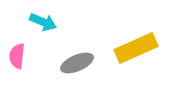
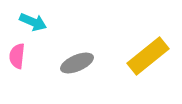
cyan arrow: moved 10 px left
yellow rectangle: moved 12 px right, 8 px down; rotated 15 degrees counterclockwise
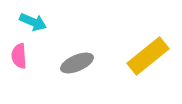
pink semicircle: moved 2 px right; rotated 10 degrees counterclockwise
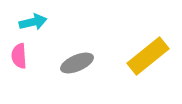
cyan arrow: rotated 36 degrees counterclockwise
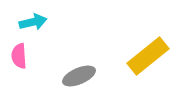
gray ellipse: moved 2 px right, 13 px down
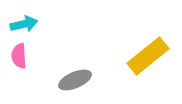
cyan arrow: moved 9 px left, 2 px down
gray ellipse: moved 4 px left, 4 px down
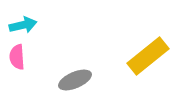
cyan arrow: moved 1 px left, 1 px down
pink semicircle: moved 2 px left, 1 px down
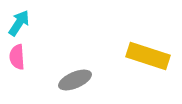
cyan arrow: moved 4 px left, 2 px up; rotated 44 degrees counterclockwise
yellow rectangle: rotated 57 degrees clockwise
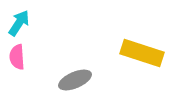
yellow rectangle: moved 6 px left, 3 px up
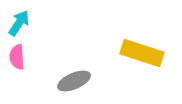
gray ellipse: moved 1 px left, 1 px down
